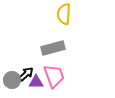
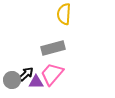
pink trapezoid: moved 2 px left, 2 px up; rotated 120 degrees counterclockwise
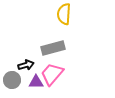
black arrow: moved 9 px up; rotated 28 degrees clockwise
